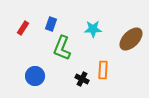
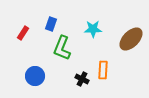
red rectangle: moved 5 px down
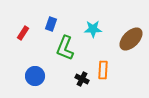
green L-shape: moved 3 px right
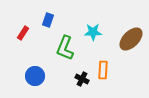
blue rectangle: moved 3 px left, 4 px up
cyan star: moved 3 px down
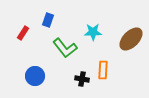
green L-shape: rotated 60 degrees counterclockwise
black cross: rotated 16 degrees counterclockwise
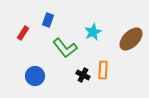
cyan star: rotated 24 degrees counterclockwise
black cross: moved 1 px right, 4 px up; rotated 16 degrees clockwise
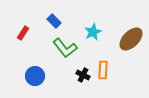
blue rectangle: moved 6 px right, 1 px down; rotated 64 degrees counterclockwise
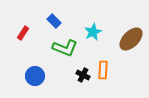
green L-shape: rotated 30 degrees counterclockwise
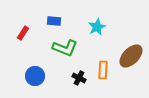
blue rectangle: rotated 40 degrees counterclockwise
cyan star: moved 4 px right, 5 px up
brown ellipse: moved 17 px down
black cross: moved 4 px left, 3 px down
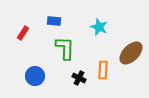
cyan star: moved 2 px right; rotated 24 degrees counterclockwise
green L-shape: rotated 110 degrees counterclockwise
brown ellipse: moved 3 px up
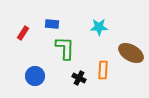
blue rectangle: moved 2 px left, 3 px down
cyan star: rotated 24 degrees counterclockwise
brown ellipse: rotated 75 degrees clockwise
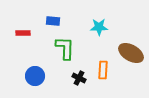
blue rectangle: moved 1 px right, 3 px up
red rectangle: rotated 56 degrees clockwise
